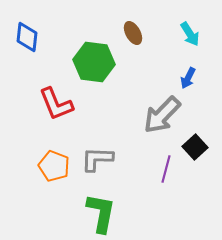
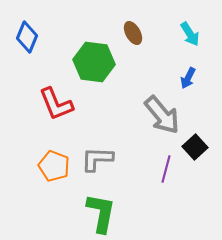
blue diamond: rotated 16 degrees clockwise
gray arrow: rotated 84 degrees counterclockwise
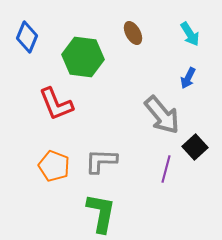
green hexagon: moved 11 px left, 5 px up
gray L-shape: moved 4 px right, 2 px down
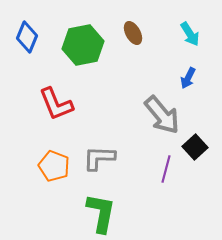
green hexagon: moved 12 px up; rotated 18 degrees counterclockwise
gray L-shape: moved 2 px left, 3 px up
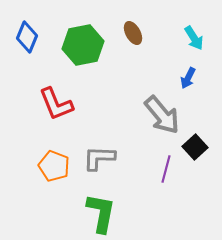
cyan arrow: moved 4 px right, 4 px down
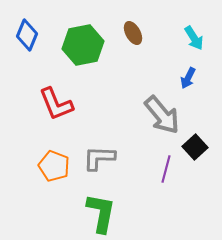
blue diamond: moved 2 px up
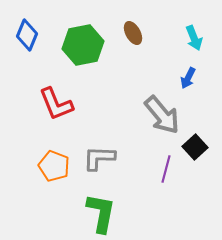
cyan arrow: rotated 10 degrees clockwise
